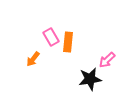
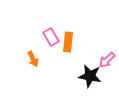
orange arrow: rotated 63 degrees counterclockwise
black star: moved 3 px up; rotated 20 degrees clockwise
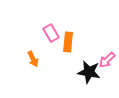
pink rectangle: moved 4 px up
black star: moved 1 px left, 4 px up
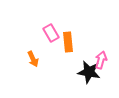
orange rectangle: rotated 12 degrees counterclockwise
pink arrow: moved 6 px left; rotated 150 degrees clockwise
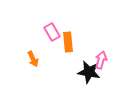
pink rectangle: moved 1 px right, 1 px up
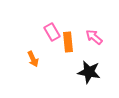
pink arrow: moved 7 px left, 23 px up; rotated 66 degrees counterclockwise
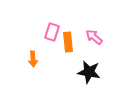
pink rectangle: rotated 48 degrees clockwise
orange arrow: rotated 21 degrees clockwise
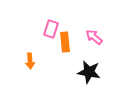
pink rectangle: moved 1 px left, 3 px up
orange rectangle: moved 3 px left
orange arrow: moved 3 px left, 2 px down
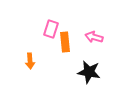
pink arrow: rotated 24 degrees counterclockwise
